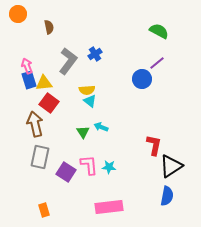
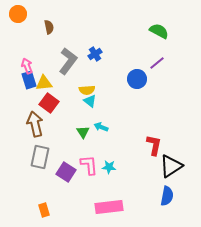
blue circle: moved 5 px left
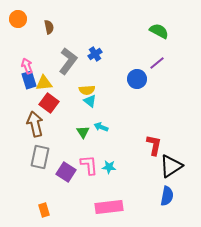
orange circle: moved 5 px down
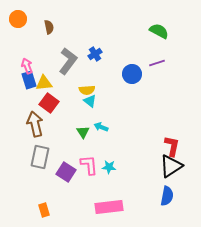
purple line: rotated 21 degrees clockwise
blue circle: moved 5 px left, 5 px up
red L-shape: moved 18 px right, 1 px down
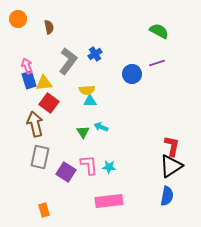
cyan triangle: rotated 40 degrees counterclockwise
pink rectangle: moved 6 px up
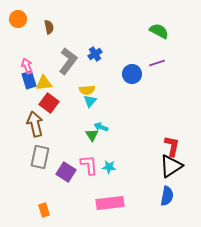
cyan triangle: rotated 48 degrees counterclockwise
green triangle: moved 9 px right, 3 px down
pink rectangle: moved 1 px right, 2 px down
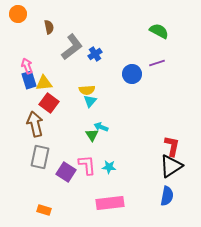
orange circle: moved 5 px up
gray L-shape: moved 4 px right, 14 px up; rotated 16 degrees clockwise
pink L-shape: moved 2 px left
orange rectangle: rotated 56 degrees counterclockwise
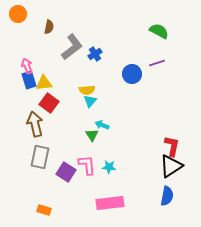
brown semicircle: rotated 24 degrees clockwise
cyan arrow: moved 1 px right, 2 px up
